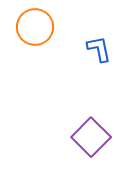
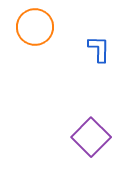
blue L-shape: rotated 12 degrees clockwise
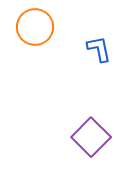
blue L-shape: rotated 12 degrees counterclockwise
